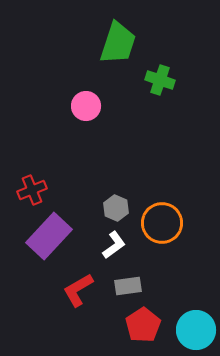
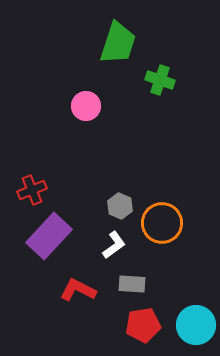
gray hexagon: moved 4 px right, 2 px up
gray rectangle: moved 4 px right, 2 px up; rotated 12 degrees clockwise
red L-shape: rotated 57 degrees clockwise
red pentagon: rotated 24 degrees clockwise
cyan circle: moved 5 px up
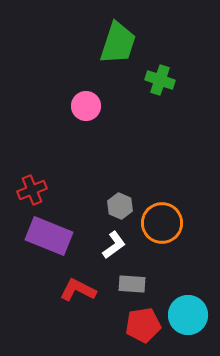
purple rectangle: rotated 69 degrees clockwise
cyan circle: moved 8 px left, 10 px up
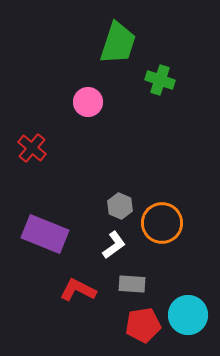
pink circle: moved 2 px right, 4 px up
red cross: moved 42 px up; rotated 28 degrees counterclockwise
purple rectangle: moved 4 px left, 2 px up
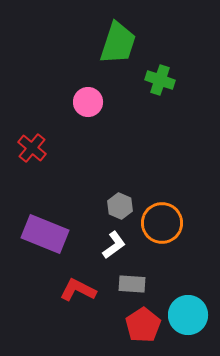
red pentagon: rotated 24 degrees counterclockwise
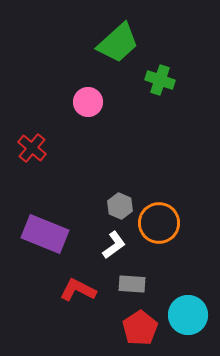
green trapezoid: rotated 30 degrees clockwise
orange circle: moved 3 px left
red pentagon: moved 3 px left, 3 px down
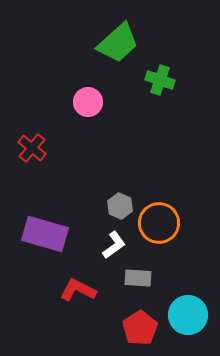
purple rectangle: rotated 6 degrees counterclockwise
gray rectangle: moved 6 px right, 6 px up
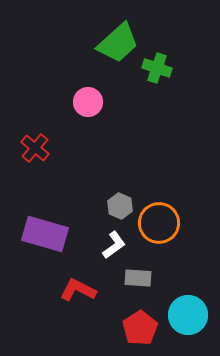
green cross: moved 3 px left, 12 px up
red cross: moved 3 px right
